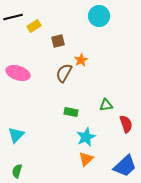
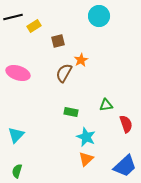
cyan star: rotated 24 degrees counterclockwise
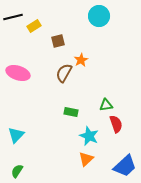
red semicircle: moved 10 px left
cyan star: moved 3 px right, 1 px up
green semicircle: rotated 16 degrees clockwise
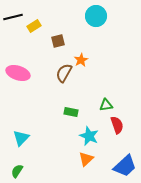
cyan circle: moved 3 px left
red semicircle: moved 1 px right, 1 px down
cyan triangle: moved 5 px right, 3 px down
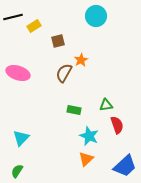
green rectangle: moved 3 px right, 2 px up
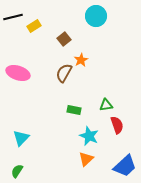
brown square: moved 6 px right, 2 px up; rotated 24 degrees counterclockwise
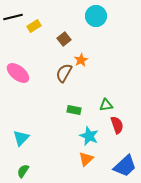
pink ellipse: rotated 20 degrees clockwise
green semicircle: moved 6 px right
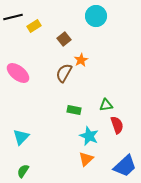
cyan triangle: moved 1 px up
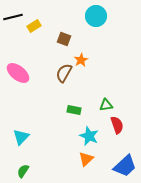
brown square: rotated 32 degrees counterclockwise
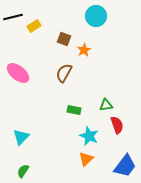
orange star: moved 3 px right, 10 px up
blue trapezoid: rotated 10 degrees counterclockwise
